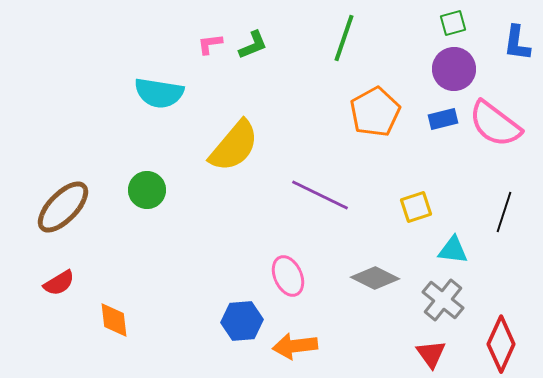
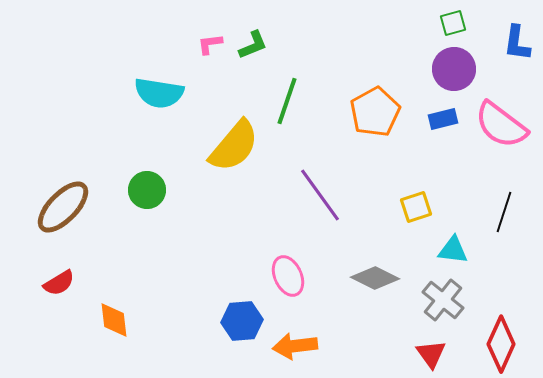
green line: moved 57 px left, 63 px down
pink semicircle: moved 6 px right, 1 px down
purple line: rotated 28 degrees clockwise
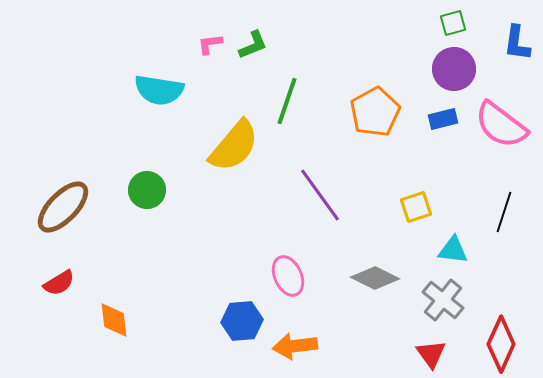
cyan semicircle: moved 3 px up
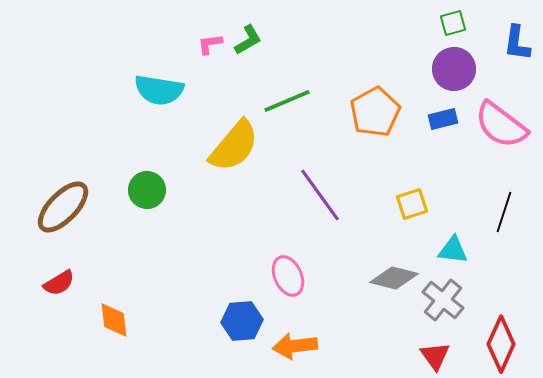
green L-shape: moved 5 px left, 5 px up; rotated 8 degrees counterclockwise
green line: rotated 48 degrees clockwise
yellow square: moved 4 px left, 3 px up
gray diamond: moved 19 px right; rotated 12 degrees counterclockwise
red triangle: moved 4 px right, 2 px down
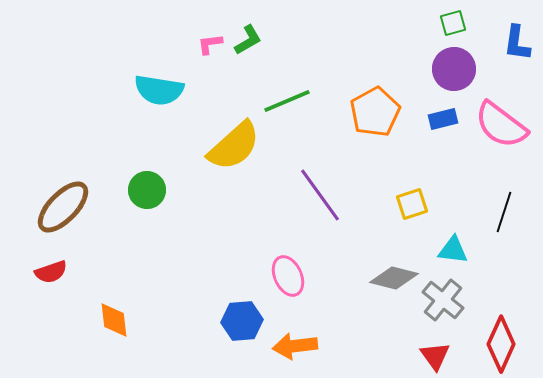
yellow semicircle: rotated 8 degrees clockwise
red semicircle: moved 8 px left, 11 px up; rotated 12 degrees clockwise
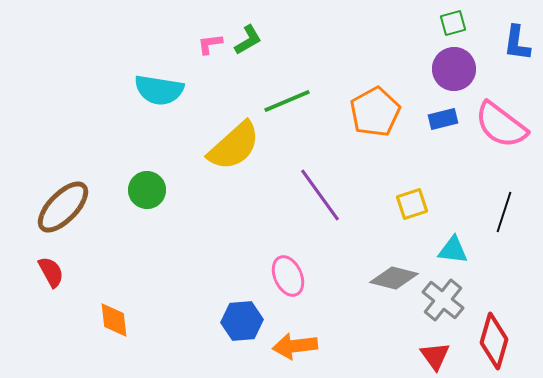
red semicircle: rotated 100 degrees counterclockwise
red diamond: moved 7 px left, 3 px up; rotated 8 degrees counterclockwise
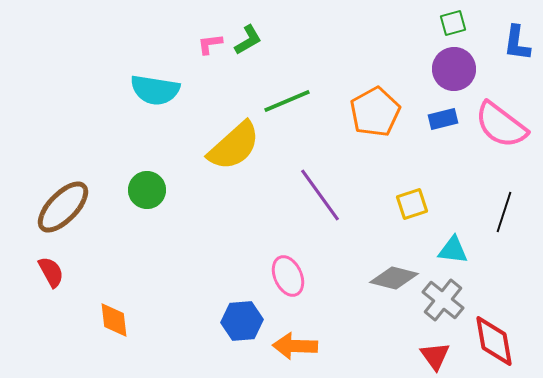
cyan semicircle: moved 4 px left
red diamond: rotated 26 degrees counterclockwise
orange arrow: rotated 9 degrees clockwise
